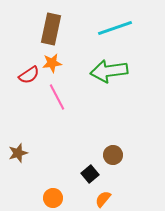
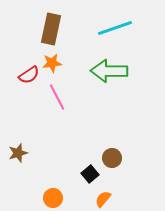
green arrow: rotated 9 degrees clockwise
brown circle: moved 1 px left, 3 px down
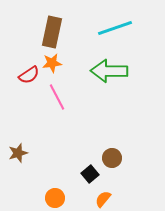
brown rectangle: moved 1 px right, 3 px down
orange circle: moved 2 px right
